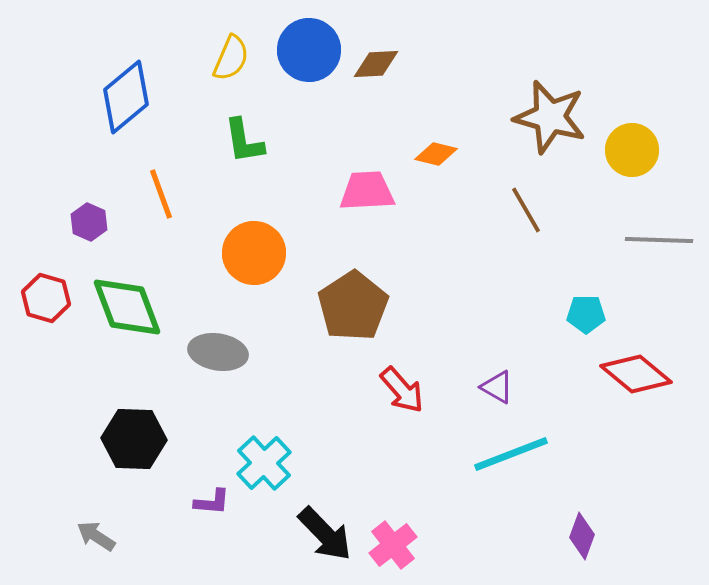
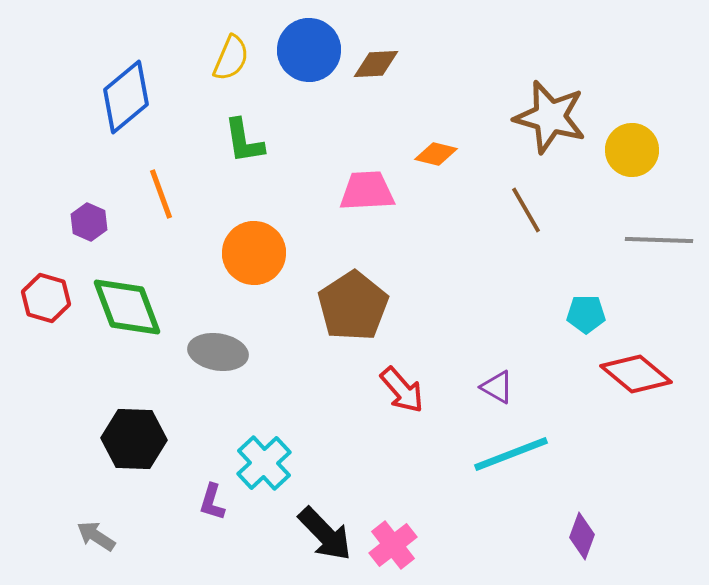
purple L-shape: rotated 102 degrees clockwise
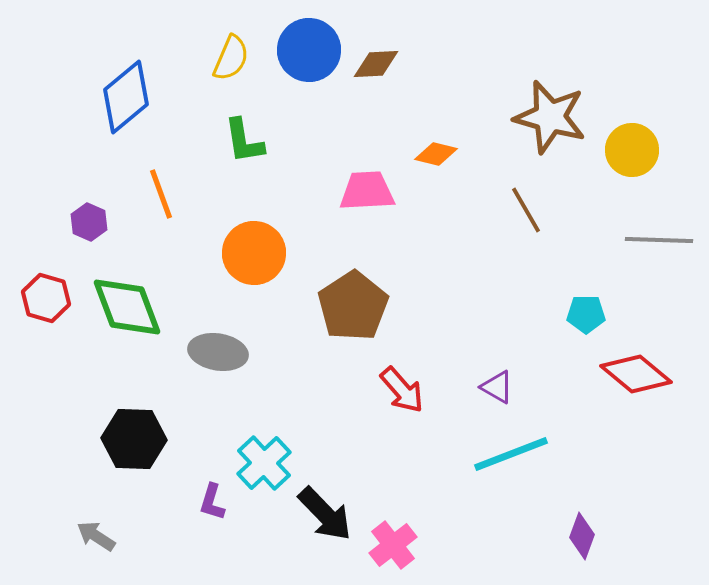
black arrow: moved 20 px up
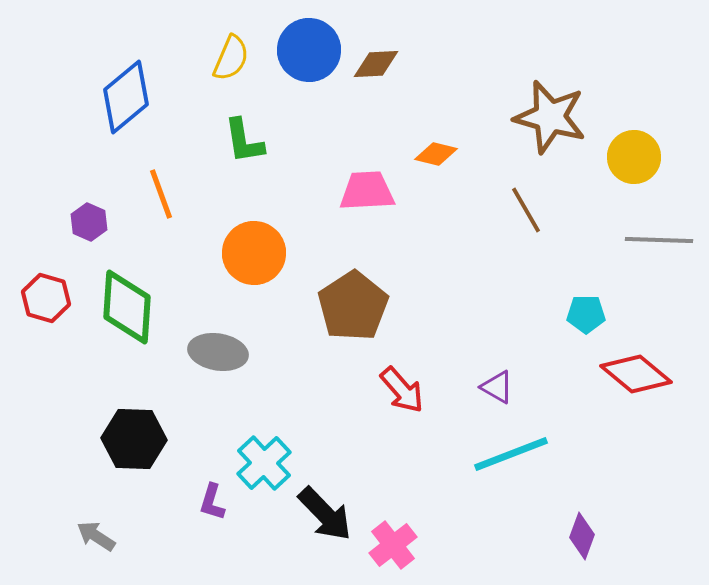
yellow circle: moved 2 px right, 7 px down
green diamond: rotated 24 degrees clockwise
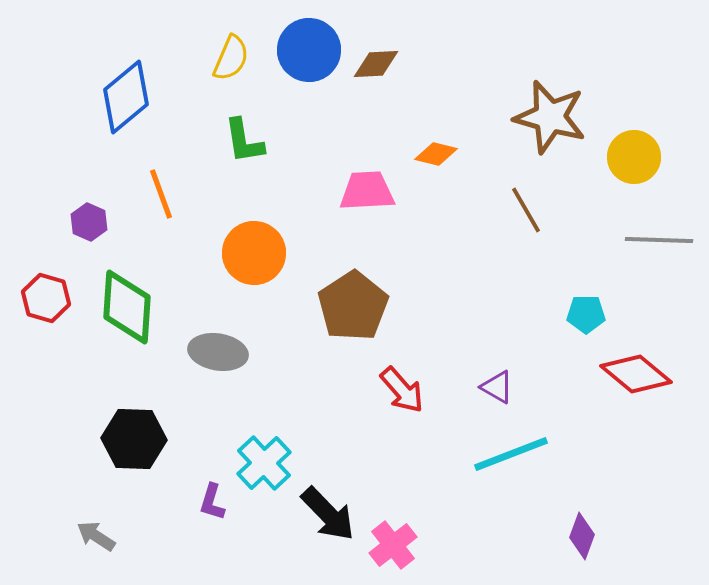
black arrow: moved 3 px right
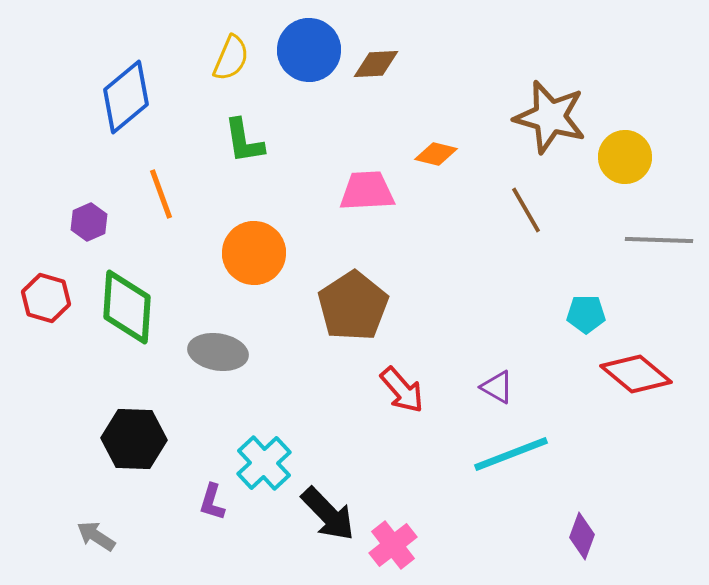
yellow circle: moved 9 px left
purple hexagon: rotated 12 degrees clockwise
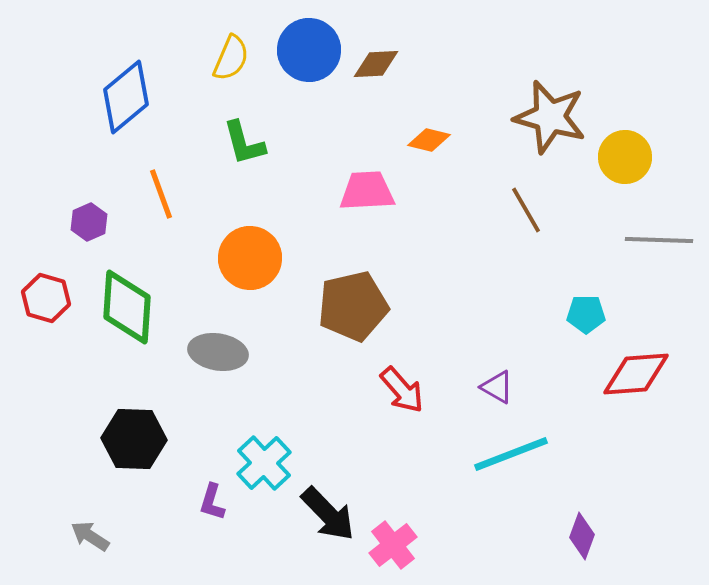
green L-shape: moved 2 px down; rotated 6 degrees counterclockwise
orange diamond: moved 7 px left, 14 px up
orange circle: moved 4 px left, 5 px down
brown pentagon: rotated 20 degrees clockwise
red diamond: rotated 44 degrees counterclockwise
gray arrow: moved 6 px left
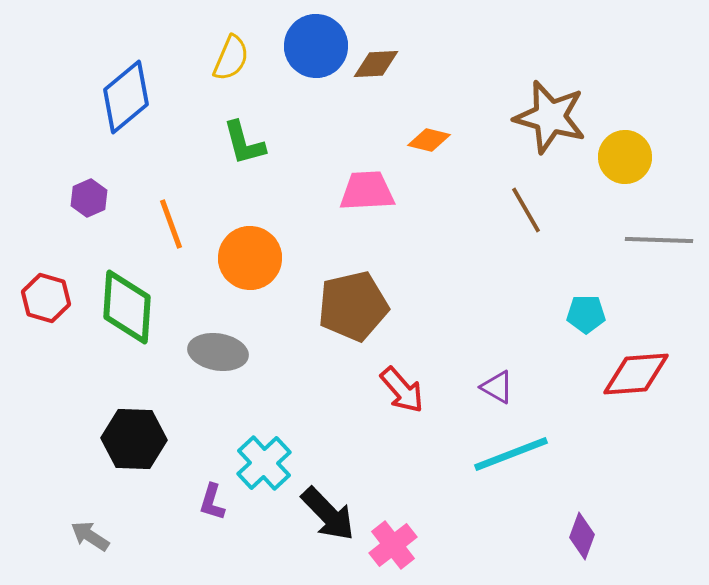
blue circle: moved 7 px right, 4 px up
orange line: moved 10 px right, 30 px down
purple hexagon: moved 24 px up
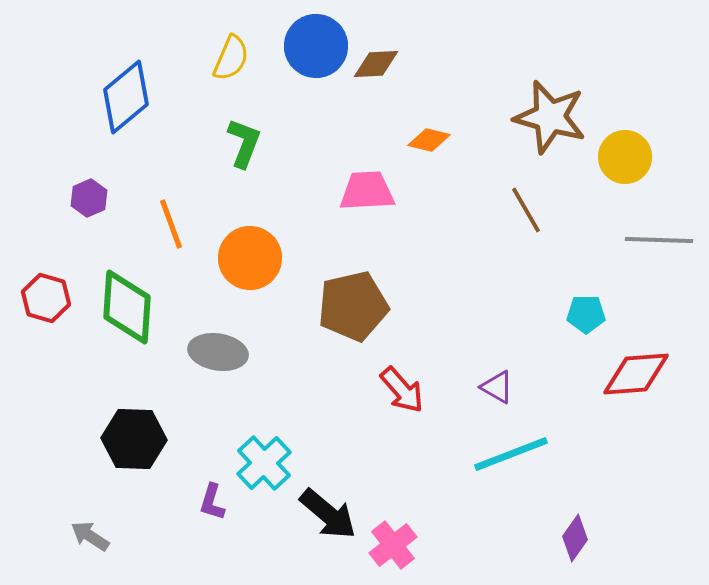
green L-shape: rotated 144 degrees counterclockwise
black arrow: rotated 6 degrees counterclockwise
purple diamond: moved 7 px left, 2 px down; rotated 15 degrees clockwise
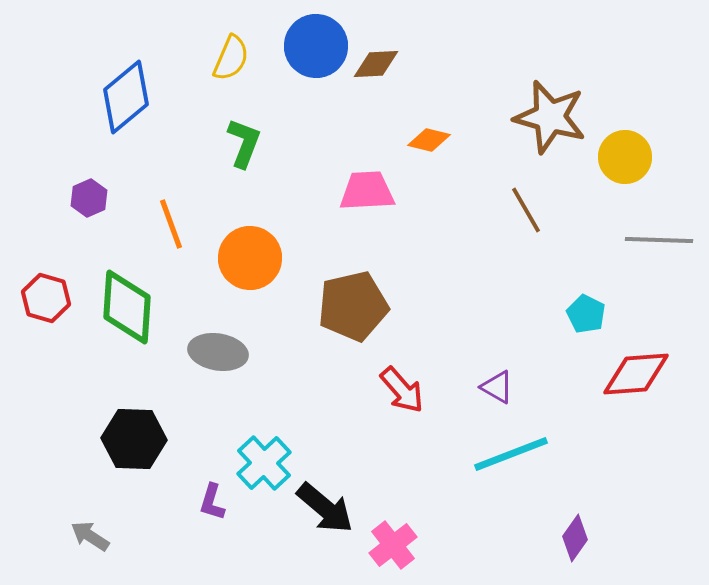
cyan pentagon: rotated 27 degrees clockwise
black arrow: moved 3 px left, 6 px up
